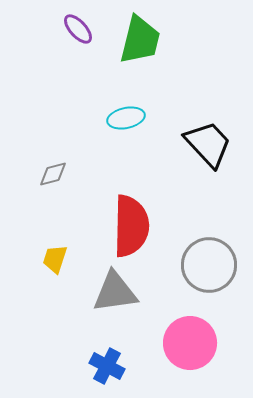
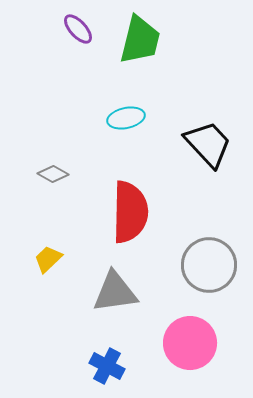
gray diamond: rotated 44 degrees clockwise
red semicircle: moved 1 px left, 14 px up
yellow trapezoid: moved 7 px left; rotated 28 degrees clockwise
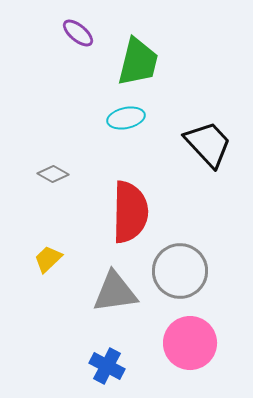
purple ellipse: moved 4 px down; rotated 8 degrees counterclockwise
green trapezoid: moved 2 px left, 22 px down
gray circle: moved 29 px left, 6 px down
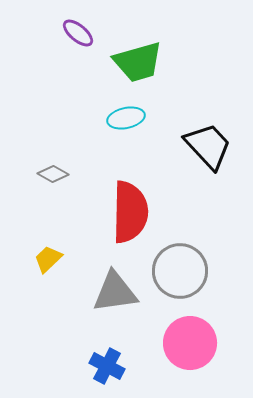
green trapezoid: rotated 60 degrees clockwise
black trapezoid: moved 2 px down
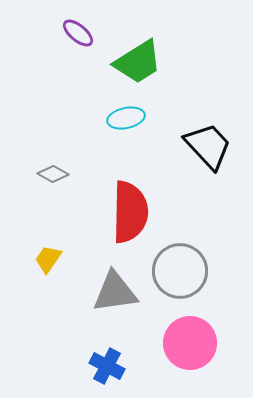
green trapezoid: rotated 16 degrees counterclockwise
yellow trapezoid: rotated 12 degrees counterclockwise
